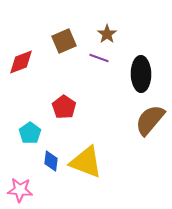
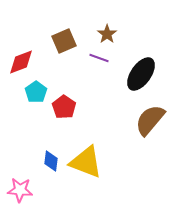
black ellipse: rotated 36 degrees clockwise
cyan pentagon: moved 6 px right, 41 px up
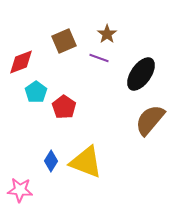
blue diamond: rotated 25 degrees clockwise
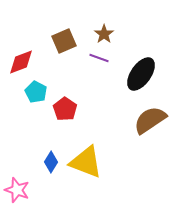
brown star: moved 3 px left
cyan pentagon: rotated 10 degrees counterclockwise
red pentagon: moved 1 px right, 2 px down
brown semicircle: rotated 16 degrees clockwise
blue diamond: moved 1 px down
pink star: moved 3 px left; rotated 15 degrees clockwise
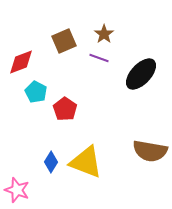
black ellipse: rotated 8 degrees clockwise
brown semicircle: moved 31 px down; rotated 136 degrees counterclockwise
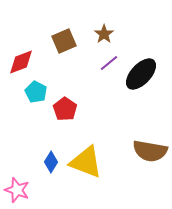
purple line: moved 10 px right, 5 px down; rotated 60 degrees counterclockwise
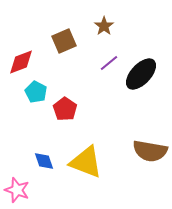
brown star: moved 8 px up
blue diamond: moved 7 px left, 1 px up; rotated 50 degrees counterclockwise
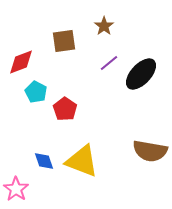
brown square: rotated 15 degrees clockwise
yellow triangle: moved 4 px left, 1 px up
pink star: moved 1 px left, 1 px up; rotated 15 degrees clockwise
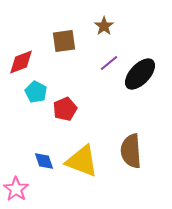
black ellipse: moved 1 px left
red pentagon: rotated 15 degrees clockwise
brown semicircle: moved 19 px left; rotated 76 degrees clockwise
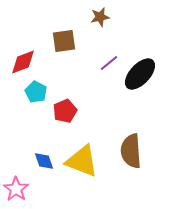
brown star: moved 4 px left, 9 px up; rotated 24 degrees clockwise
red diamond: moved 2 px right
red pentagon: moved 2 px down
